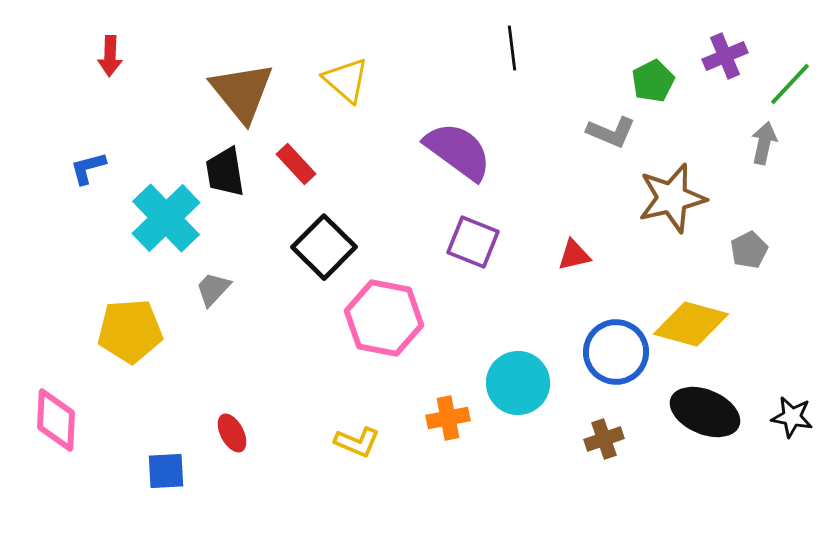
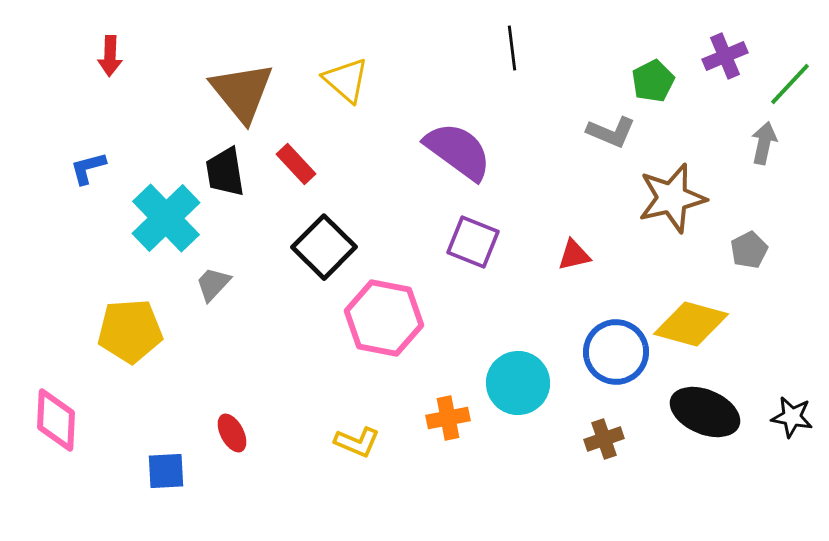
gray trapezoid: moved 5 px up
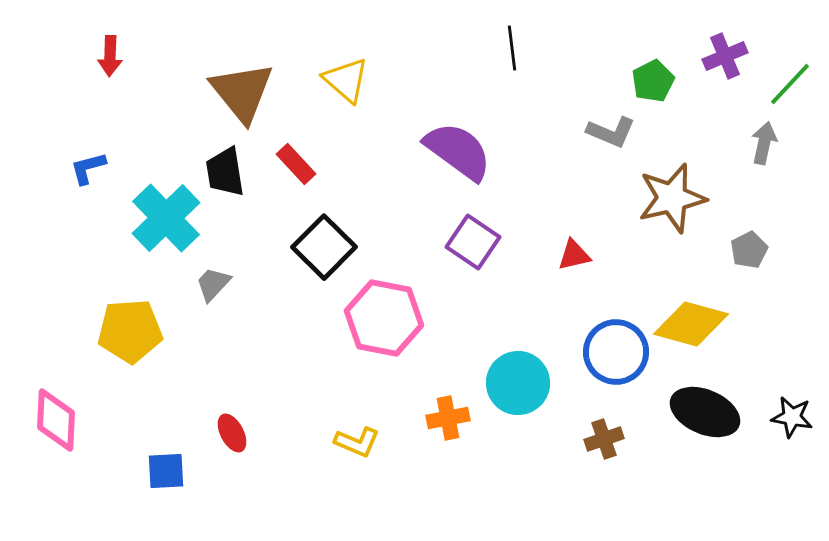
purple square: rotated 12 degrees clockwise
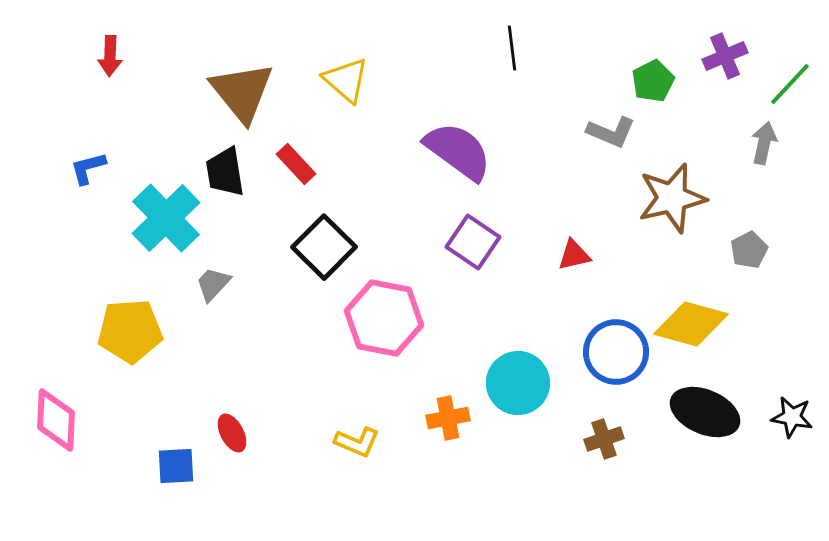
blue square: moved 10 px right, 5 px up
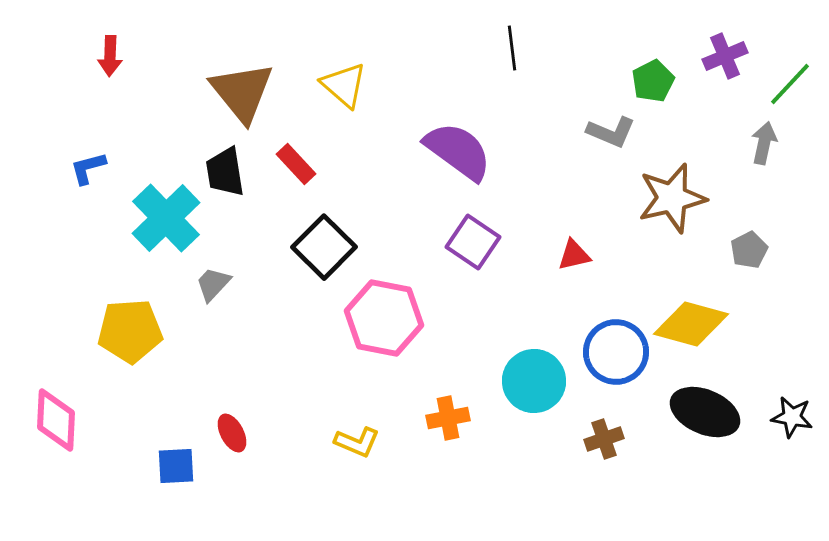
yellow triangle: moved 2 px left, 5 px down
cyan circle: moved 16 px right, 2 px up
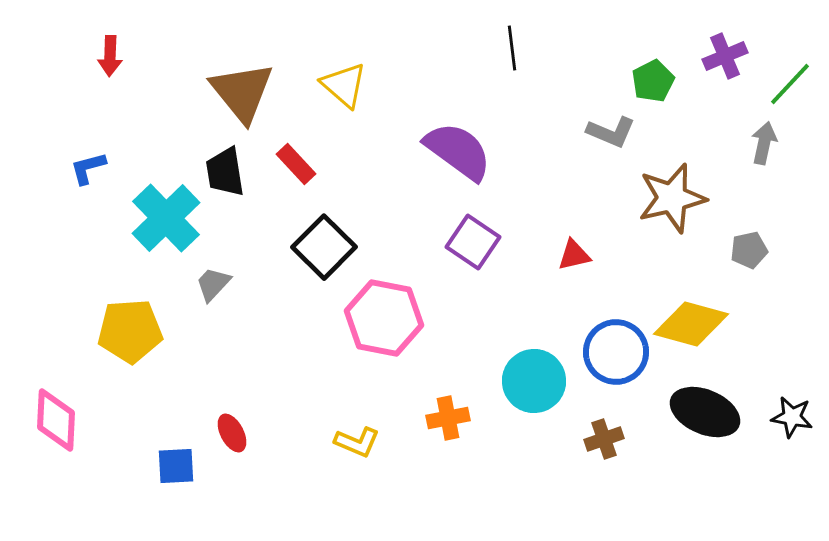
gray pentagon: rotated 15 degrees clockwise
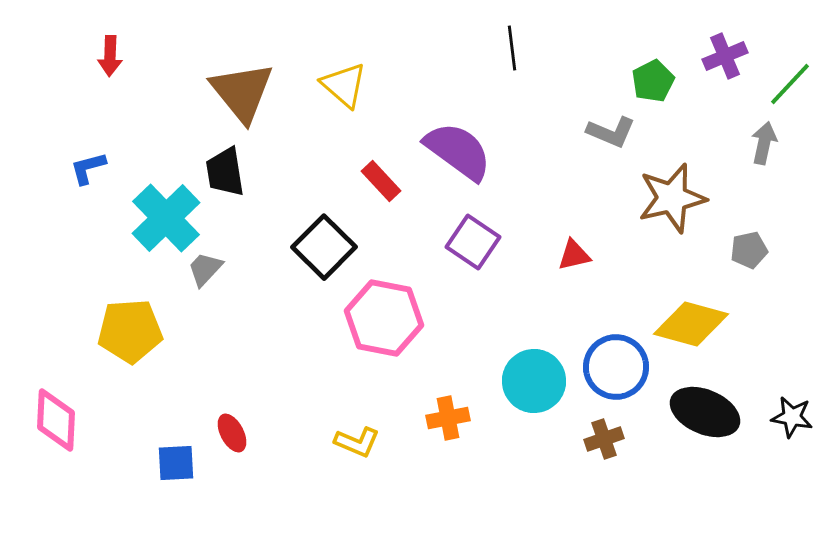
red rectangle: moved 85 px right, 17 px down
gray trapezoid: moved 8 px left, 15 px up
blue circle: moved 15 px down
blue square: moved 3 px up
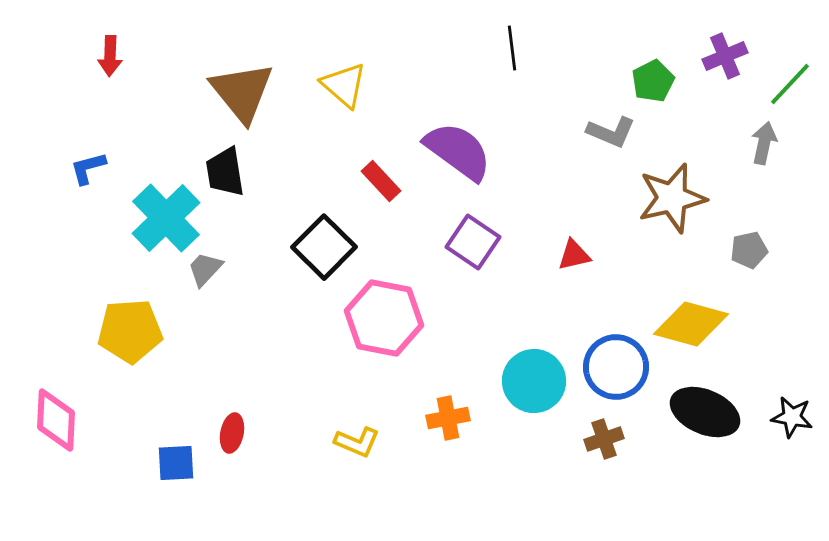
red ellipse: rotated 39 degrees clockwise
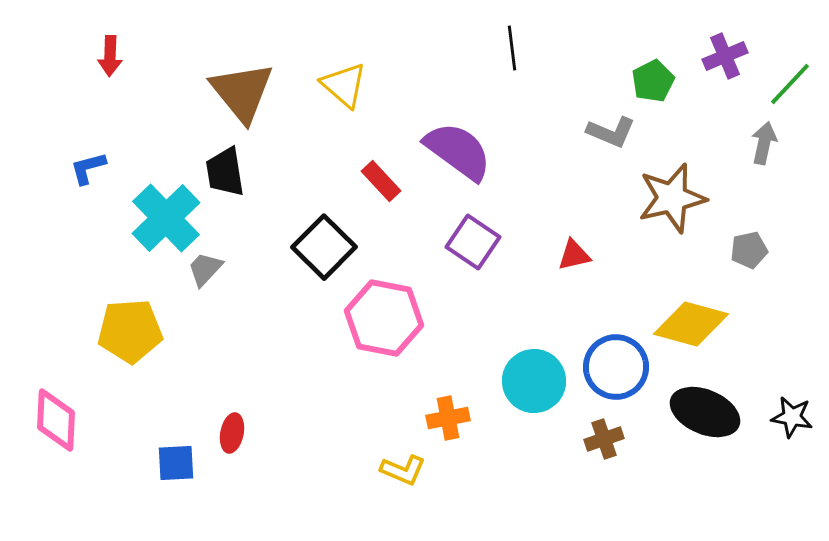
yellow L-shape: moved 46 px right, 28 px down
